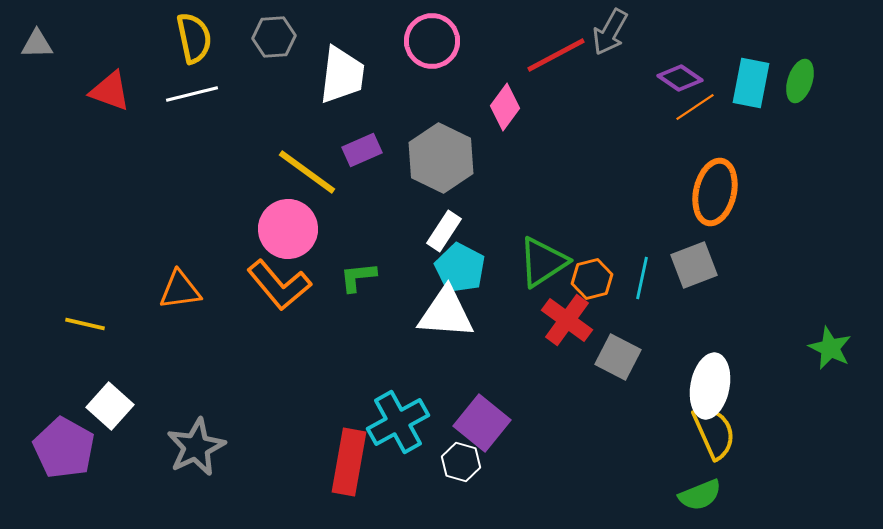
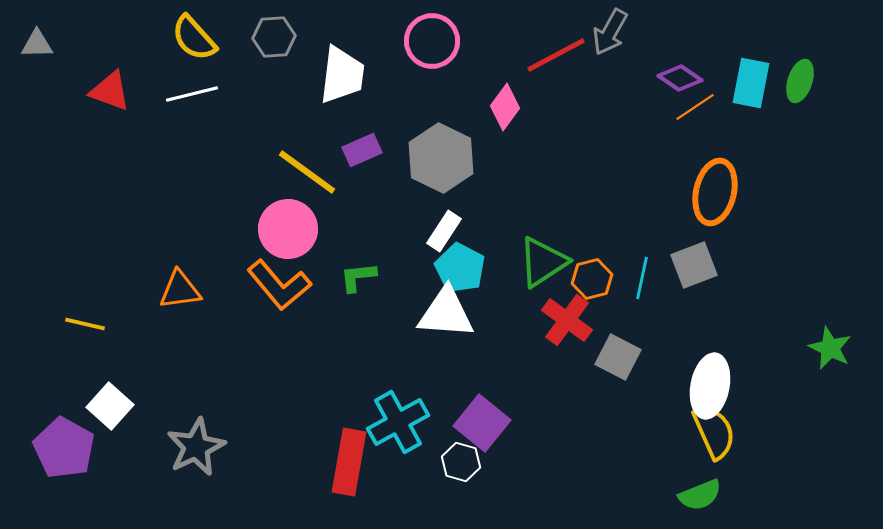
yellow semicircle at (194, 38): rotated 150 degrees clockwise
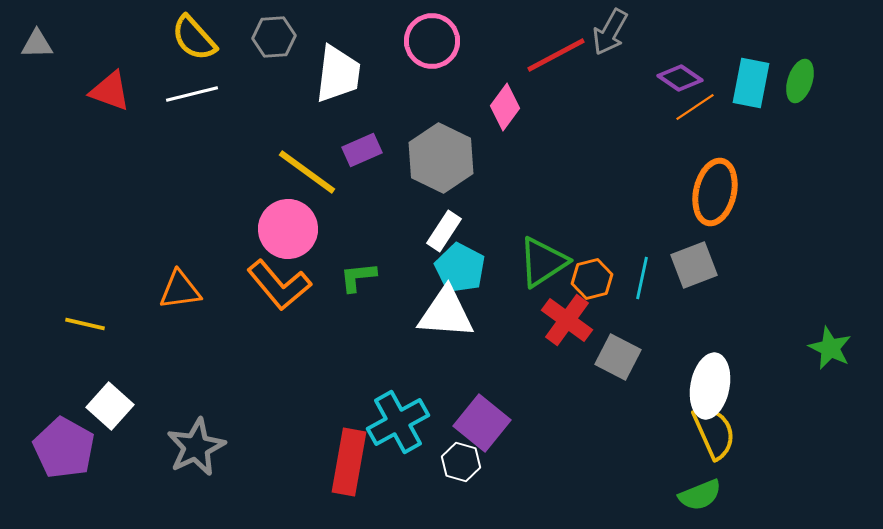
white trapezoid at (342, 75): moved 4 px left, 1 px up
